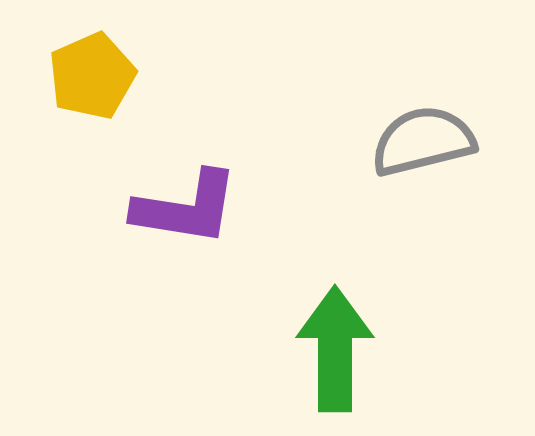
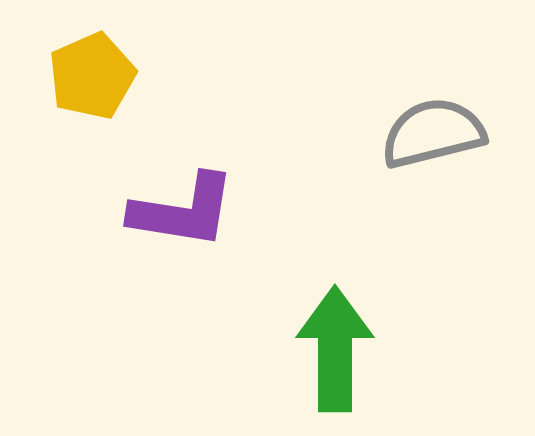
gray semicircle: moved 10 px right, 8 px up
purple L-shape: moved 3 px left, 3 px down
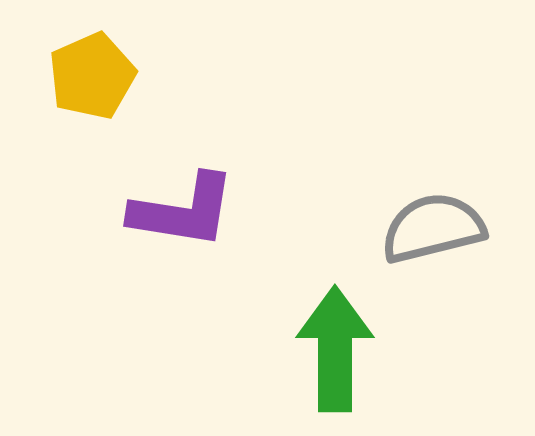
gray semicircle: moved 95 px down
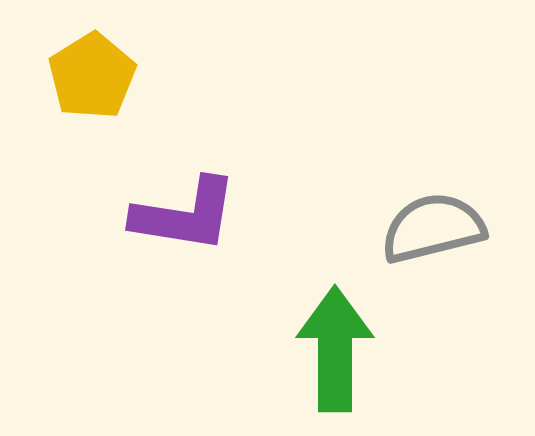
yellow pentagon: rotated 8 degrees counterclockwise
purple L-shape: moved 2 px right, 4 px down
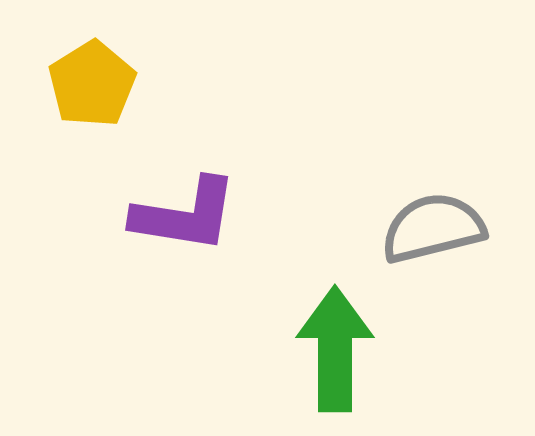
yellow pentagon: moved 8 px down
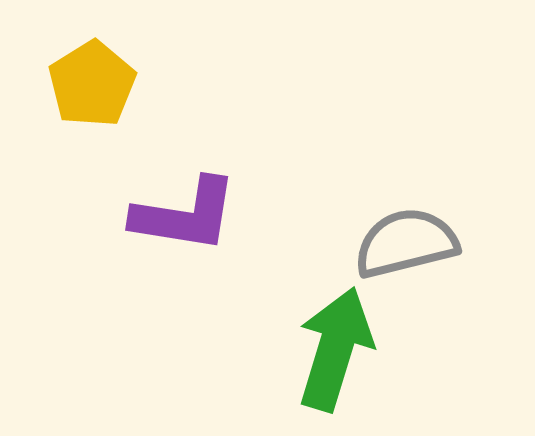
gray semicircle: moved 27 px left, 15 px down
green arrow: rotated 17 degrees clockwise
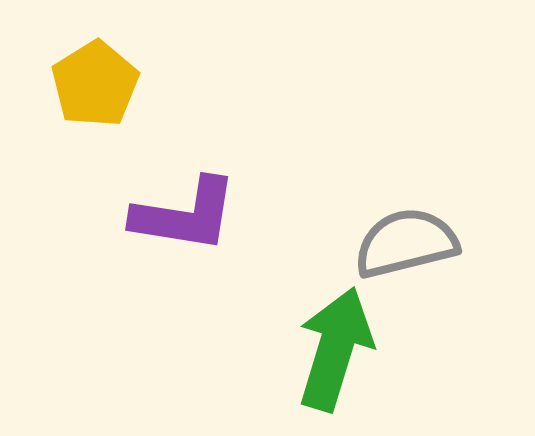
yellow pentagon: moved 3 px right
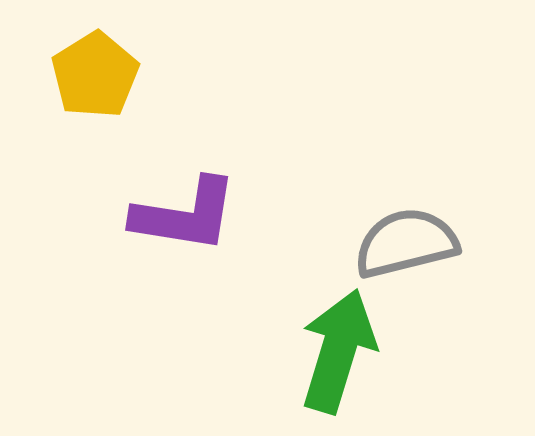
yellow pentagon: moved 9 px up
green arrow: moved 3 px right, 2 px down
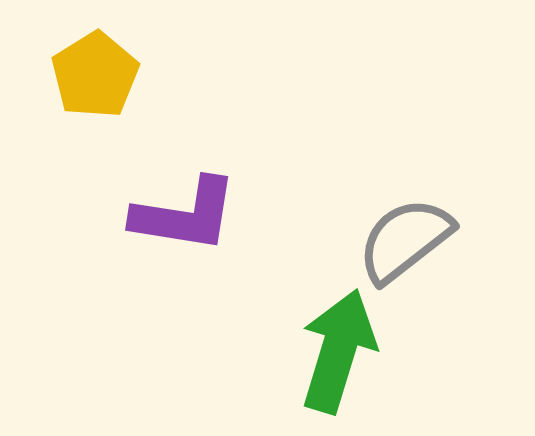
gray semicircle: moved 1 px left, 3 px up; rotated 24 degrees counterclockwise
